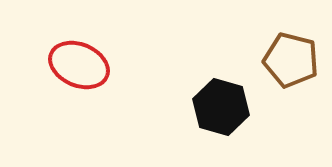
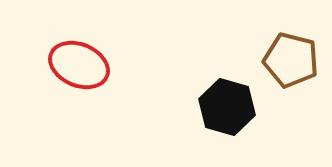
black hexagon: moved 6 px right
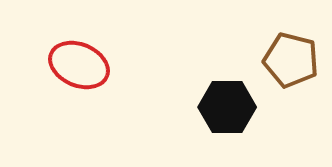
black hexagon: rotated 16 degrees counterclockwise
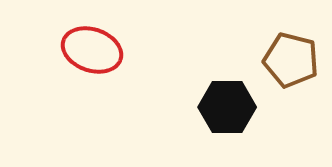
red ellipse: moved 13 px right, 15 px up; rotated 4 degrees counterclockwise
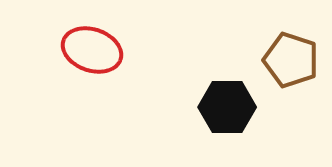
brown pentagon: rotated 4 degrees clockwise
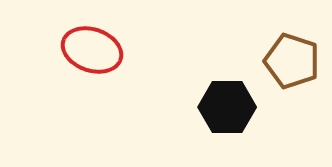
brown pentagon: moved 1 px right, 1 px down
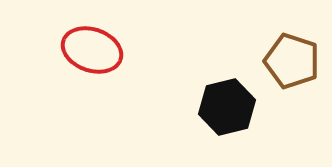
black hexagon: rotated 14 degrees counterclockwise
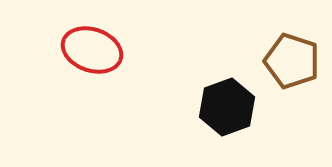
black hexagon: rotated 6 degrees counterclockwise
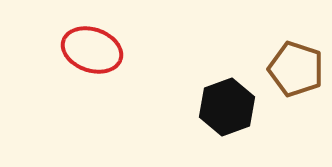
brown pentagon: moved 4 px right, 8 px down
